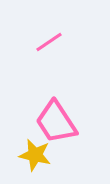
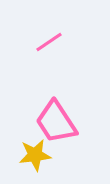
yellow star: rotated 20 degrees counterclockwise
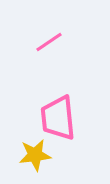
pink trapezoid: moved 2 px right, 4 px up; rotated 27 degrees clockwise
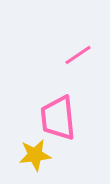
pink line: moved 29 px right, 13 px down
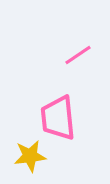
yellow star: moved 5 px left, 1 px down
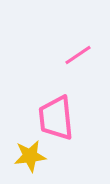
pink trapezoid: moved 2 px left
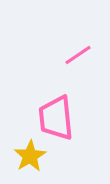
yellow star: rotated 24 degrees counterclockwise
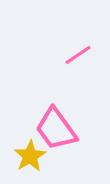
pink trapezoid: moved 11 px down; rotated 30 degrees counterclockwise
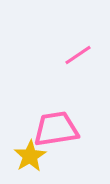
pink trapezoid: rotated 117 degrees clockwise
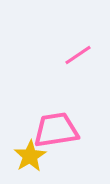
pink trapezoid: moved 1 px down
